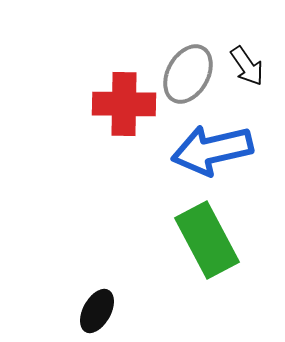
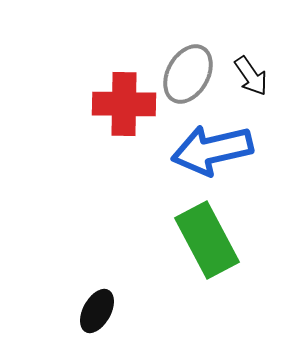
black arrow: moved 4 px right, 10 px down
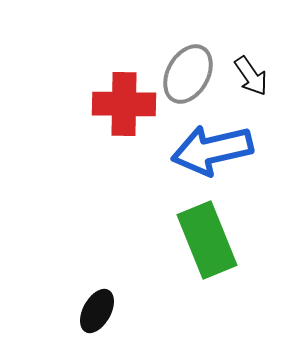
green rectangle: rotated 6 degrees clockwise
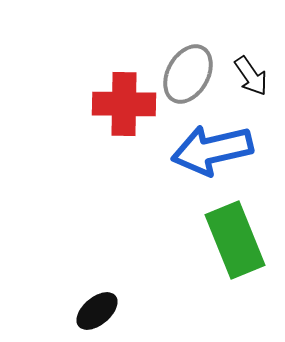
green rectangle: moved 28 px right
black ellipse: rotated 21 degrees clockwise
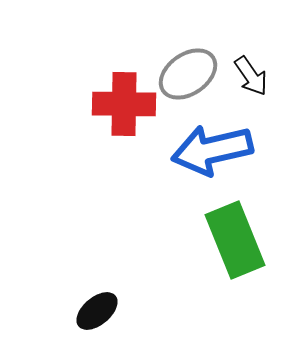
gray ellipse: rotated 26 degrees clockwise
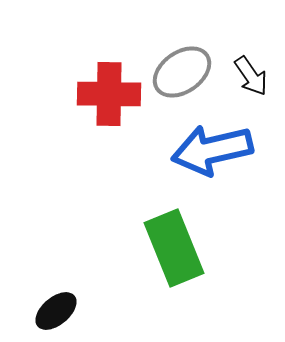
gray ellipse: moved 6 px left, 2 px up
red cross: moved 15 px left, 10 px up
green rectangle: moved 61 px left, 8 px down
black ellipse: moved 41 px left
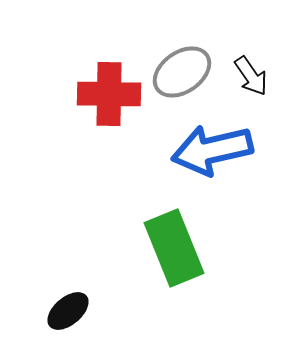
black ellipse: moved 12 px right
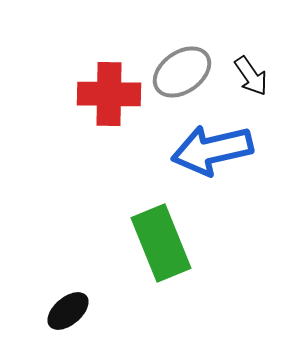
green rectangle: moved 13 px left, 5 px up
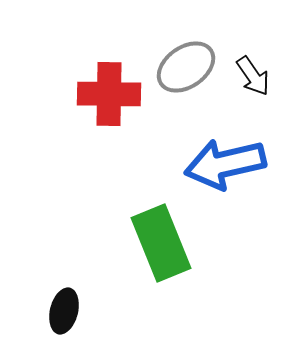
gray ellipse: moved 4 px right, 5 px up
black arrow: moved 2 px right
blue arrow: moved 13 px right, 14 px down
black ellipse: moved 4 px left; rotated 36 degrees counterclockwise
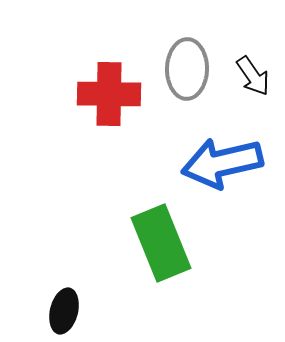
gray ellipse: moved 1 px right, 2 px down; rotated 54 degrees counterclockwise
blue arrow: moved 3 px left, 1 px up
